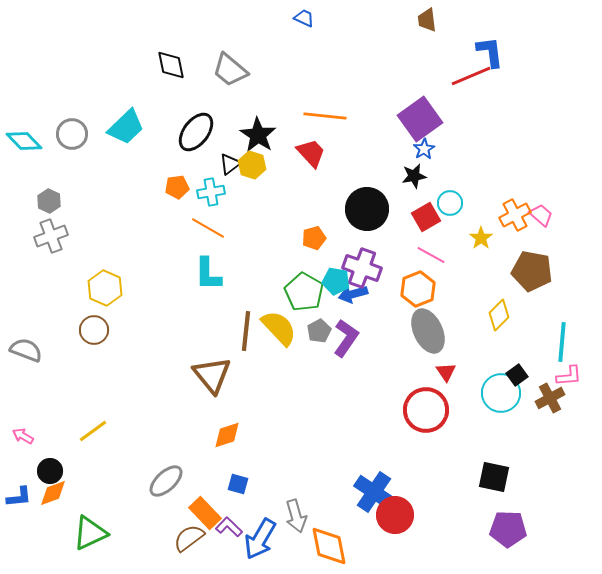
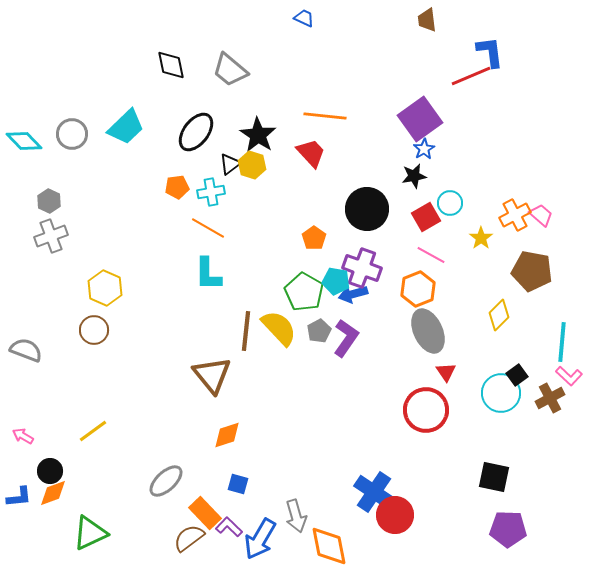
orange pentagon at (314, 238): rotated 20 degrees counterclockwise
pink L-shape at (569, 376): rotated 48 degrees clockwise
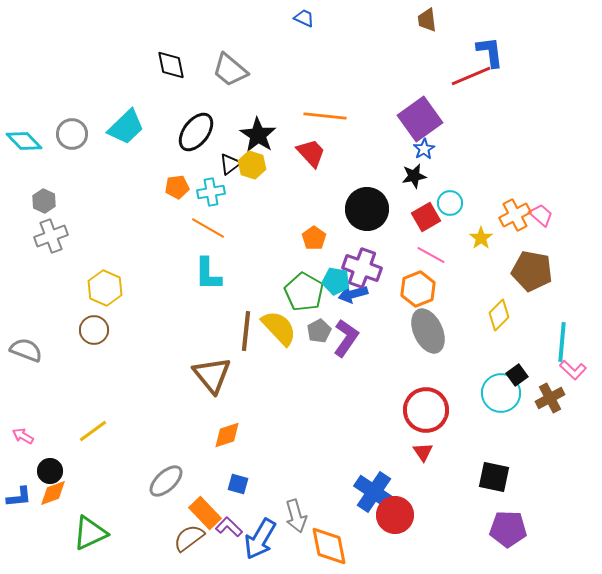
gray hexagon at (49, 201): moved 5 px left
red triangle at (446, 372): moved 23 px left, 80 px down
pink L-shape at (569, 376): moved 4 px right, 6 px up
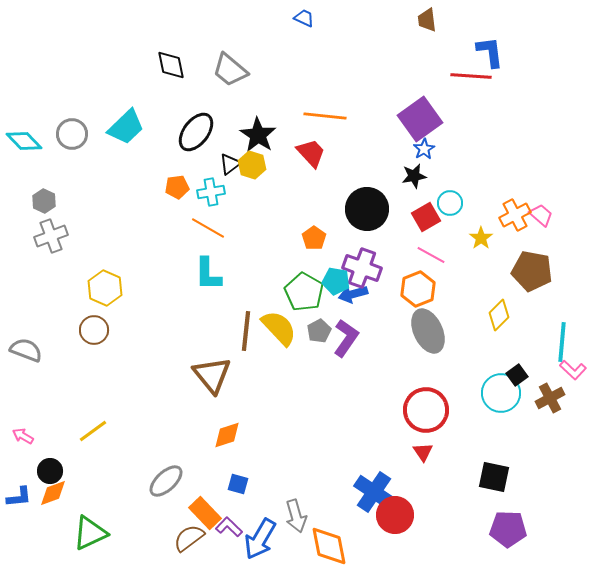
red line at (471, 76): rotated 27 degrees clockwise
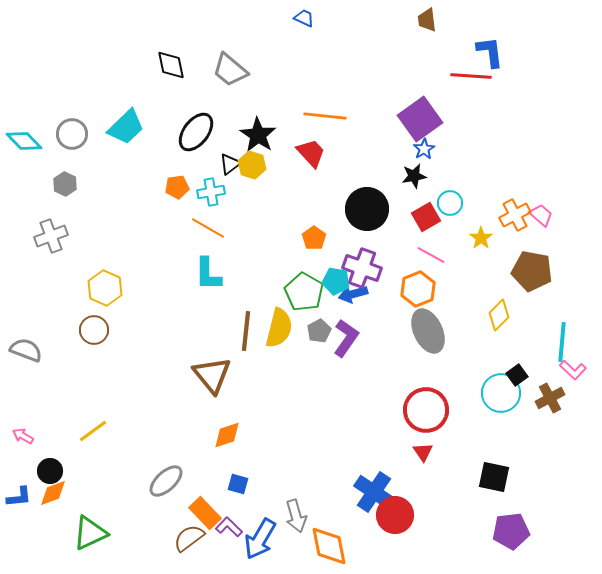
gray hexagon at (44, 201): moved 21 px right, 17 px up
yellow semicircle at (279, 328): rotated 57 degrees clockwise
purple pentagon at (508, 529): moved 3 px right, 2 px down; rotated 9 degrees counterclockwise
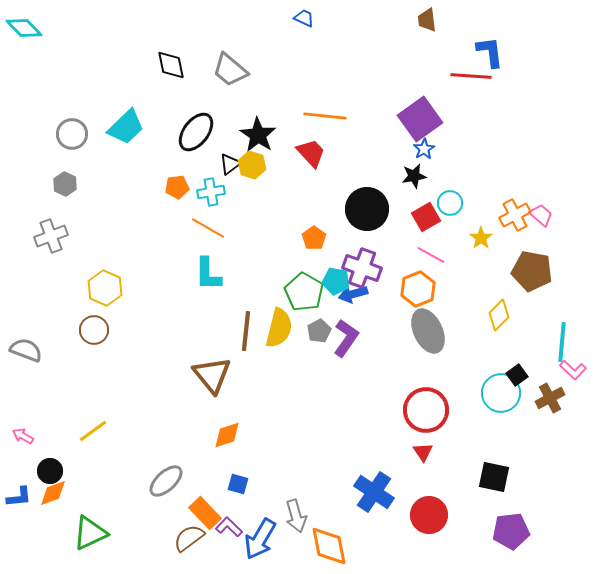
cyan diamond at (24, 141): moved 113 px up
red circle at (395, 515): moved 34 px right
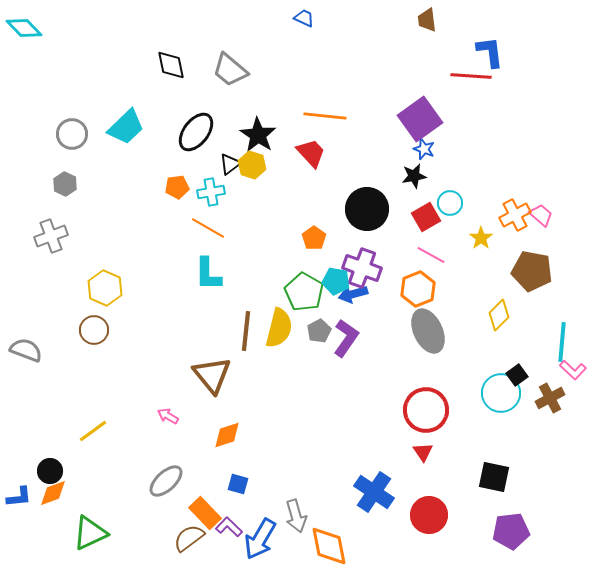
blue star at (424, 149): rotated 20 degrees counterclockwise
pink arrow at (23, 436): moved 145 px right, 20 px up
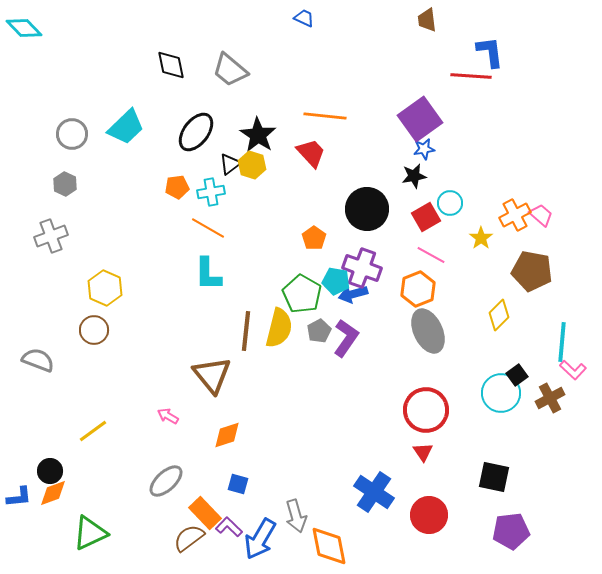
blue star at (424, 149): rotated 30 degrees counterclockwise
green pentagon at (304, 292): moved 2 px left, 2 px down
gray semicircle at (26, 350): moved 12 px right, 10 px down
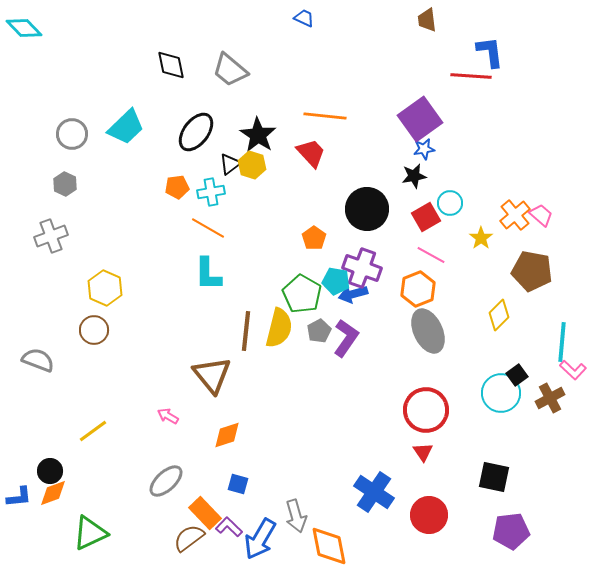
orange cross at (515, 215): rotated 12 degrees counterclockwise
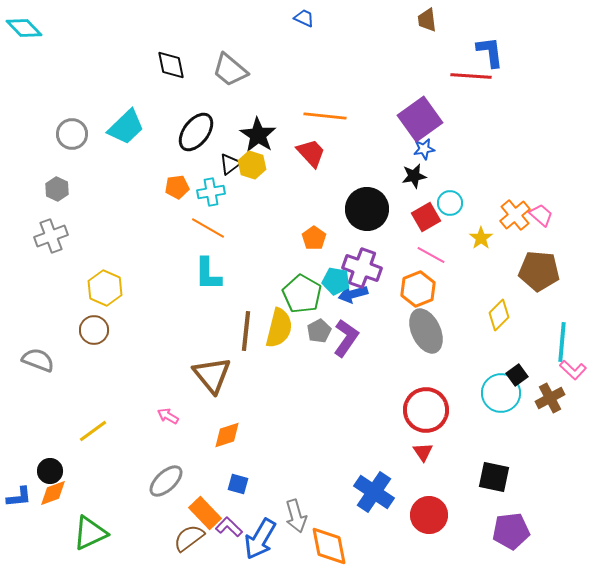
gray hexagon at (65, 184): moved 8 px left, 5 px down
brown pentagon at (532, 271): moved 7 px right; rotated 6 degrees counterclockwise
gray ellipse at (428, 331): moved 2 px left
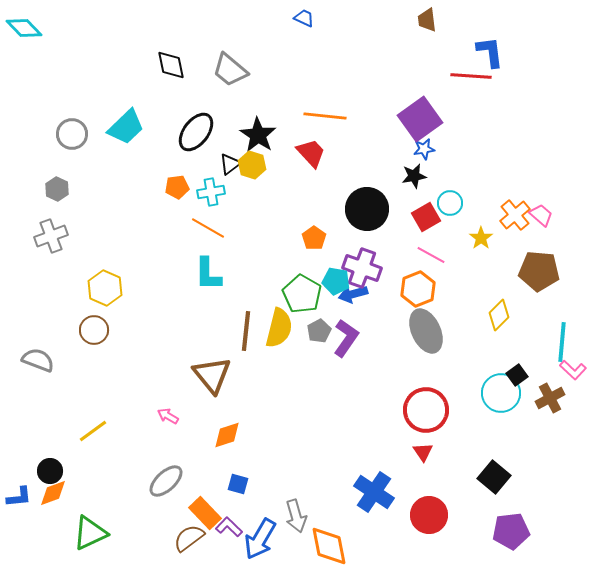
black square at (494, 477): rotated 28 degrees clockwise
